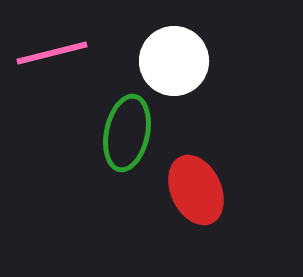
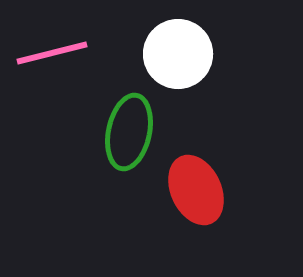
white circle: moved 4 px right, 7 px up
green ellipse: moved 2 px right, 1 px up
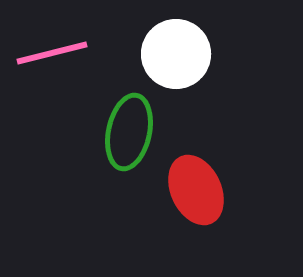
white circle: moved 2 px left
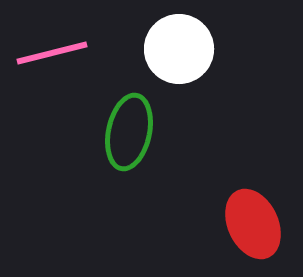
white circle: moved 3 px right, 5 px up
red ellipse: moved 57 px right, 34 px down
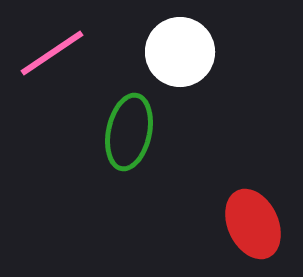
white circle: moved 1 px right, 3 px down
pink line: rotated 20 degrees counterclockwise
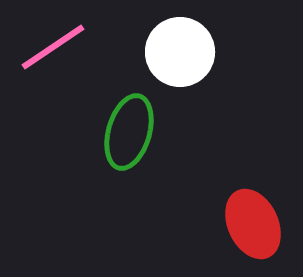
pink line: moved 1 px right, 6 px up
green ellipse: rotated 4 degrees clockwise
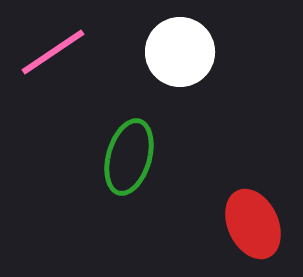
pink line: moved 5 px down
green ellipse: moved 25 px down
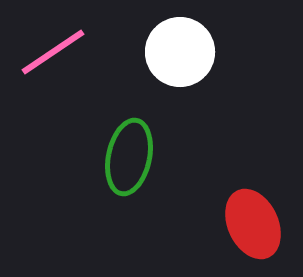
green ellipse: rotated 4 degrees counterclockwise
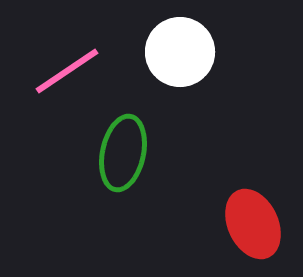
pink line: moved 14 px right, 19 px down
green ellipse: moved 6 px left, 4 px up
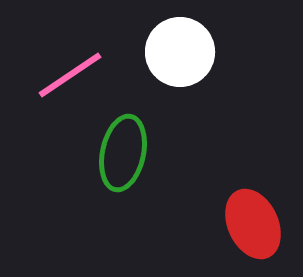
pink line: moved 3 px right, 4 px down
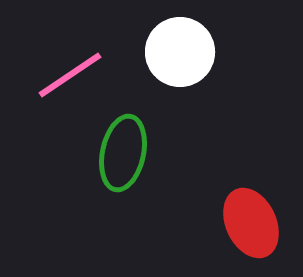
red ellipse: moved 2 px left, 1 px up
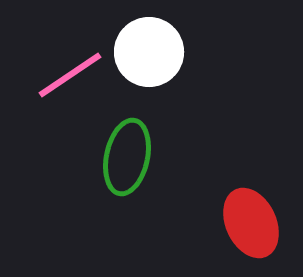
white circle: moved 31 px left
green ellipse: moved 4 px right, 4 px down
